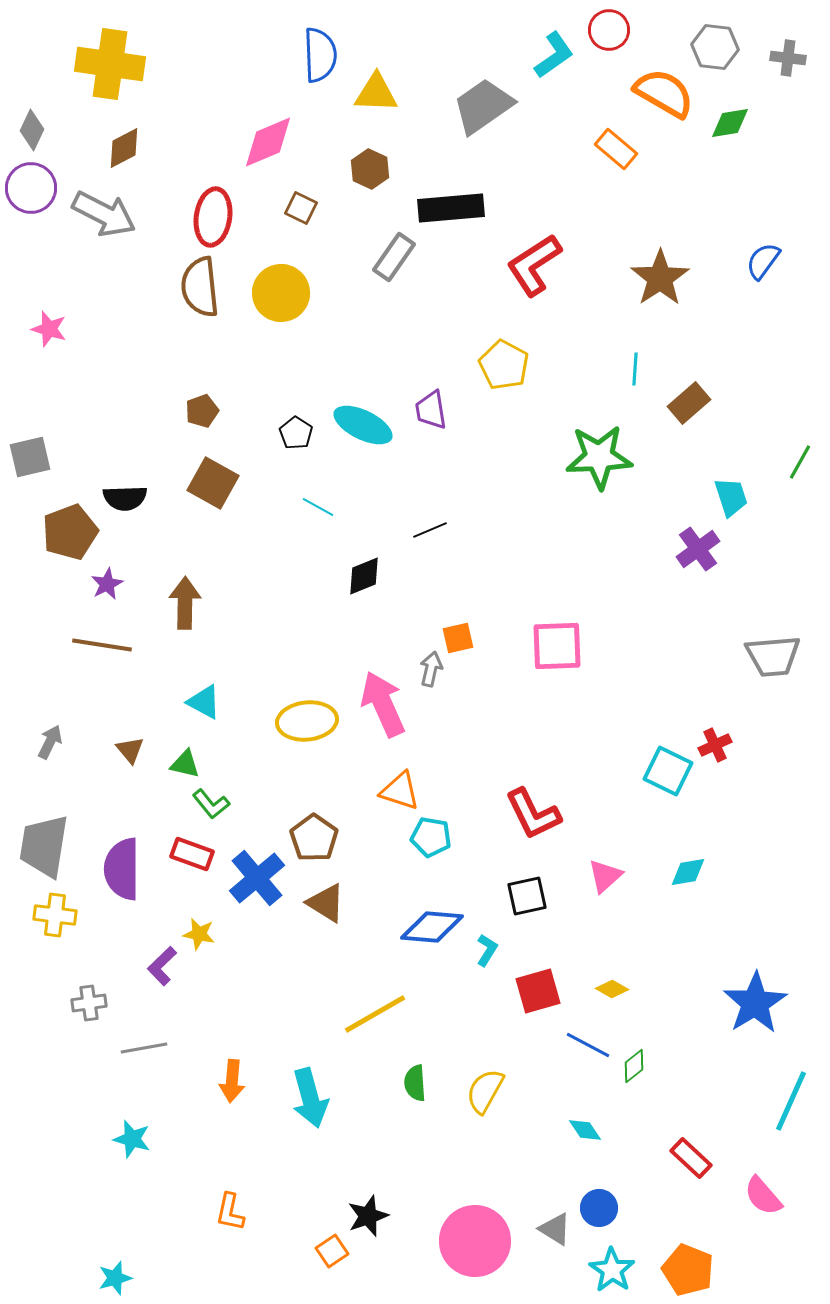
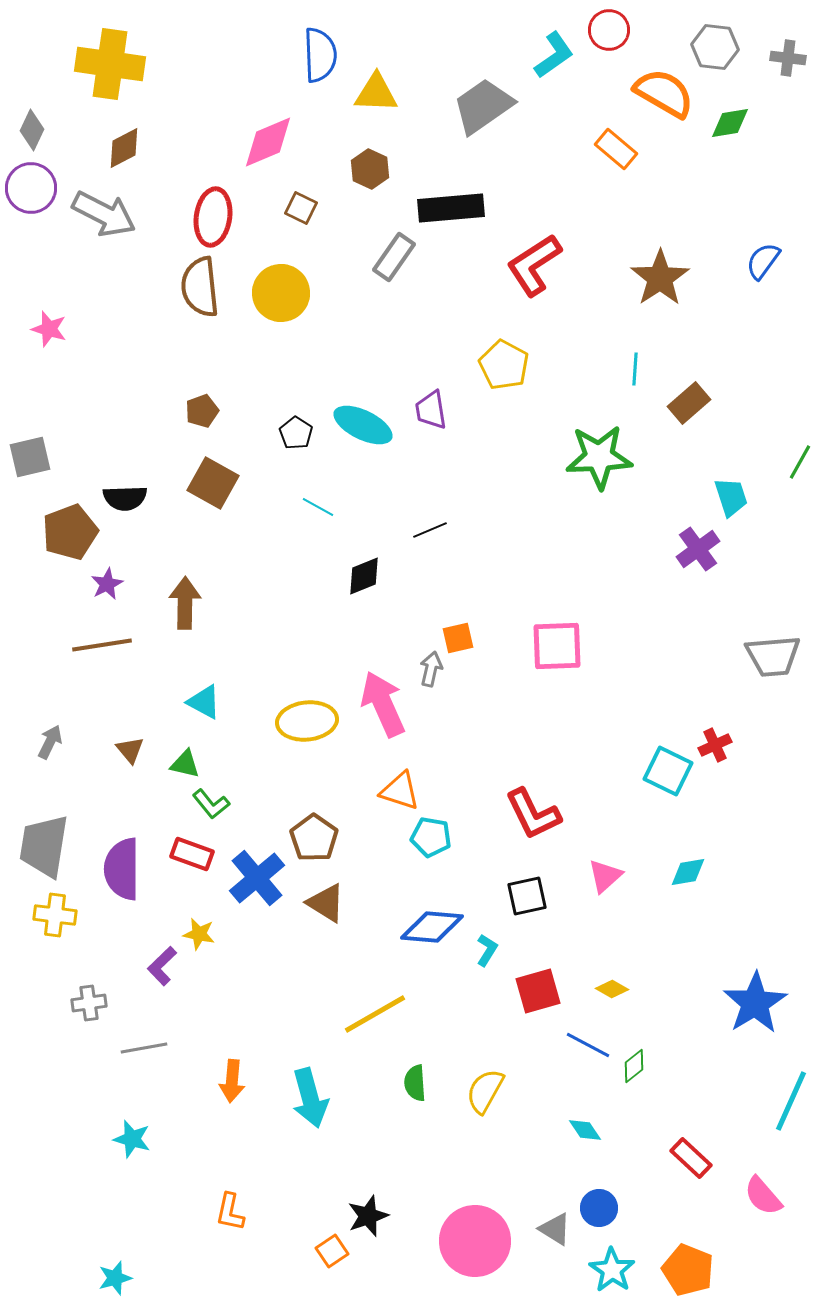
brown line at (102, 645): rotated 18 degrees counterclockwise
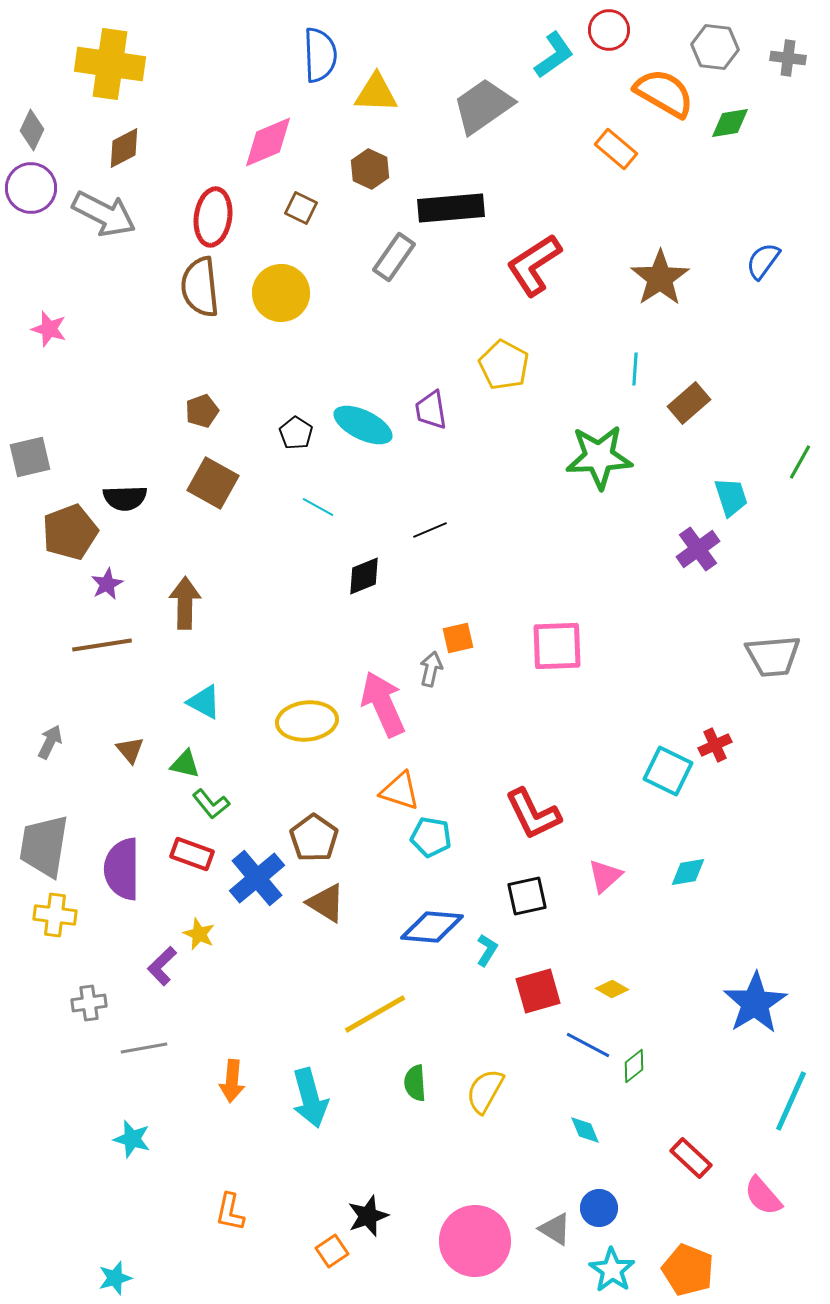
yellow star at (199, 934): rotated 12 degrees clockwise
cyan diamond at (585, 1130): rotated 12 degrees clockwise
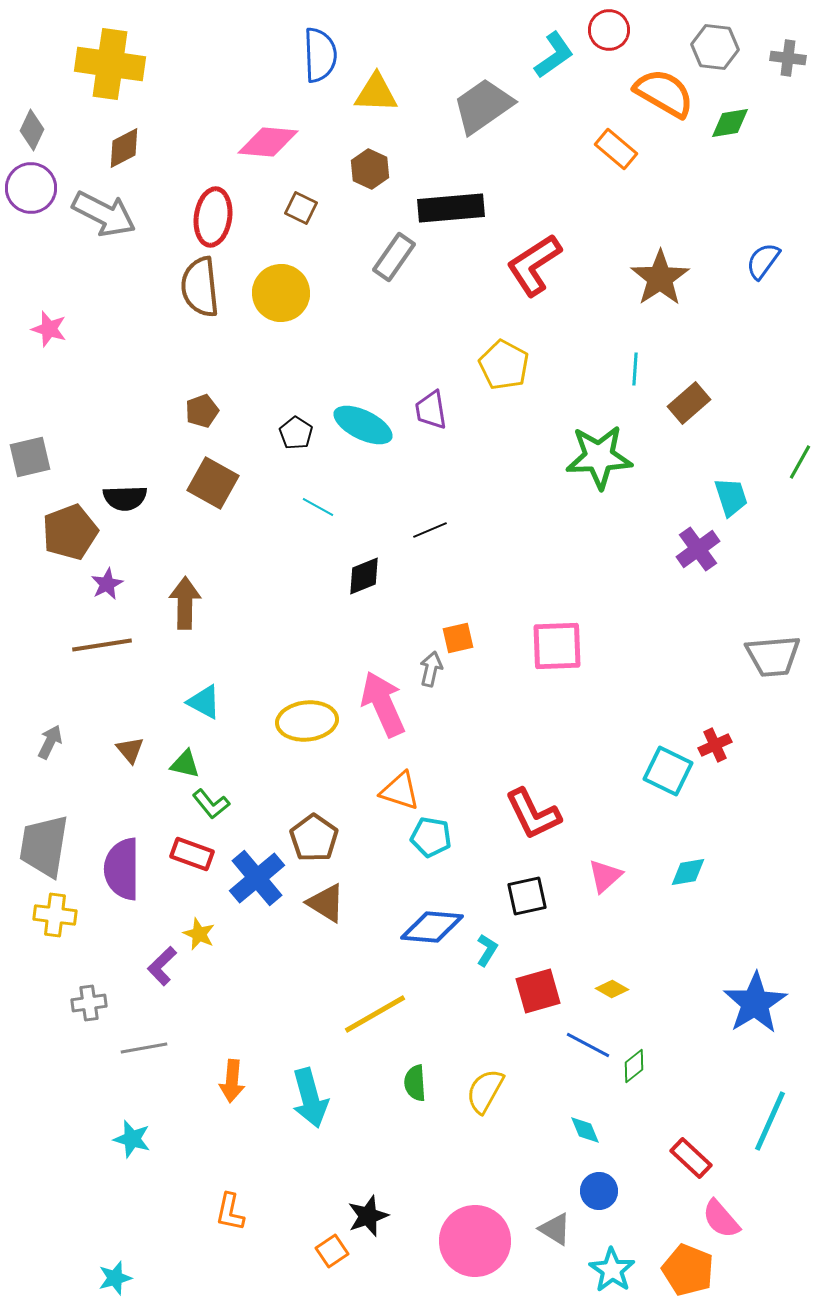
pink diamond at (268, 142): rotated 28 degrees clockwise
cyan line at (791, 1101): moved 21 px left, 20 px down
pink semicircle at (763, 1196): moved 42 px left, 23 px down
blue circle at (599, 1208): moved 17 px up
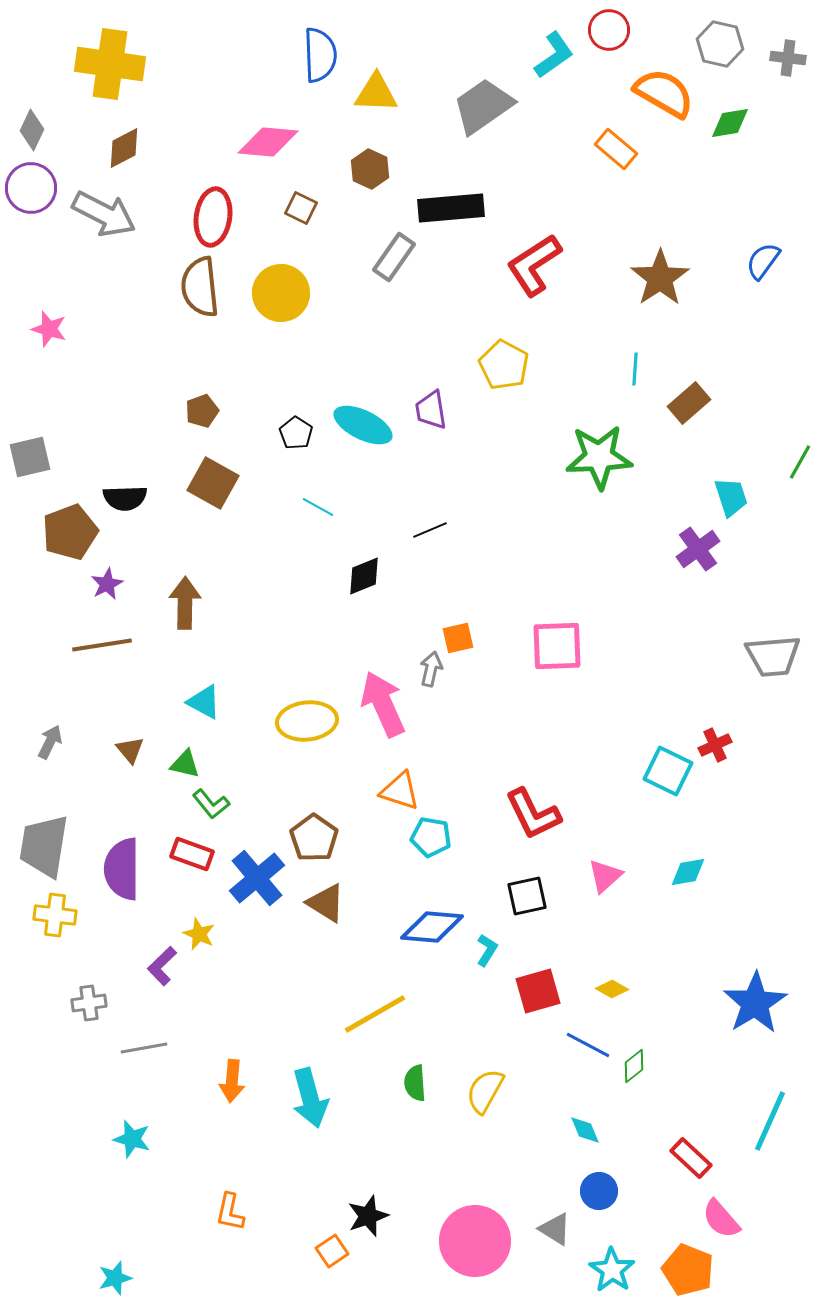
gray hexagon at (715, 47): moved 5 px right, 3 px up; rotated 6 degrees clockwise
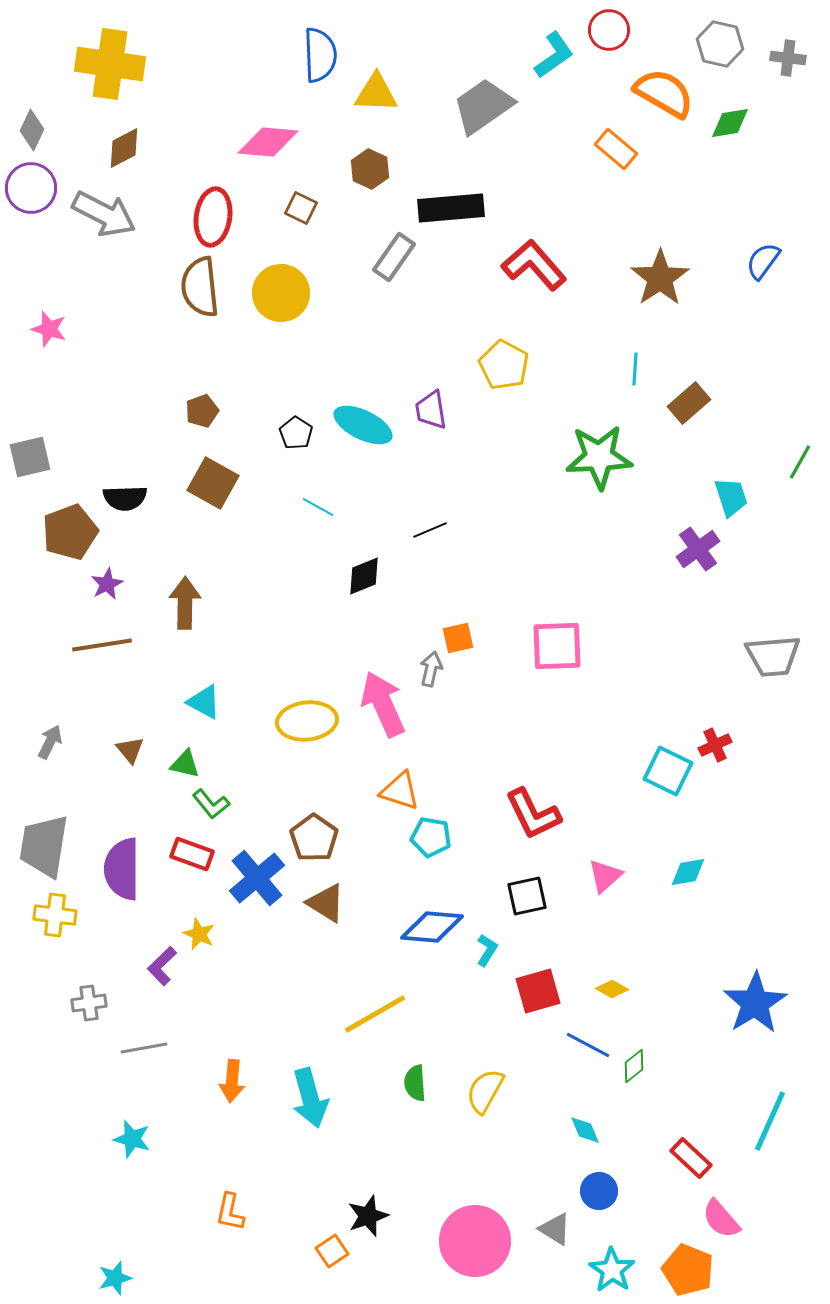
red L-shape at (534, 265): rotated 82 degrees clockwise
